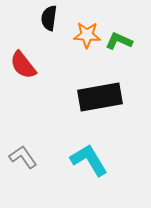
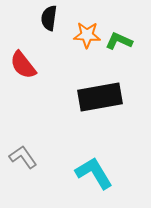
cyan L-shape: moved 5 px right, 13 px down
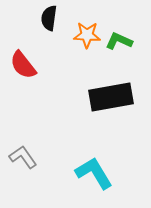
black rectangle: moved 11 px right
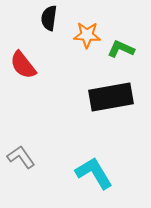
green L-shape: moved 2 px right, 8 px down
gray L-shape: moved 2 px left
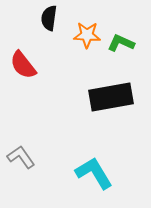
green L-shape: moved 6 px up
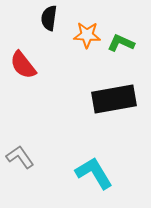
black rectangle: moved 3 px right, 2 px down
gray L-shape: moved 1 px left
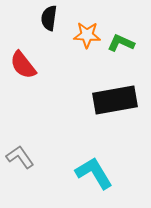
black rectangle: moved 1 px right, 1 px down
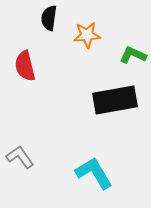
orange star: rotated 8 degrees counterclockwise
green L-shape: moved 12 px right, 12 px down
red semicircle: moved 2 px right, 1 px down; rotated 24 degrees clockwise
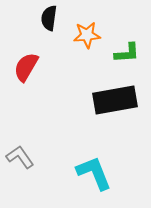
green L-shape: moved 6 px left, 2 px up; rotated 152 degrees clockwise
red semicircle: moved 1 px right, 1 px down; rotated 44 degrees clockwise
cyan L-shape: rotated 9 degrees clockwise
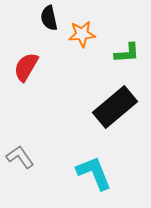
black semicircle: rotated 20 degrees counterclockwise
orange star: moved 5 px left, 1 px up
black rectangle: moved 7 px down; rotated 30 degrees counterclockwise
